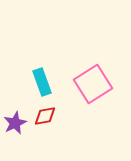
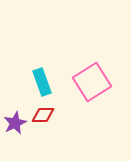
pink square: moved 1 px left, 2 px up
red diamond: moved 2 px left, 1 px up; rotated 10 degrees clockwise
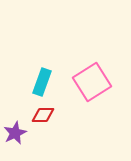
cyan rectangle: rotated 40 degrees clockwise
purple star: moved 10 px down
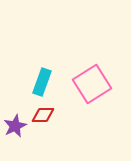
pink square: moved 2 px down
purple star: moved 7 px up
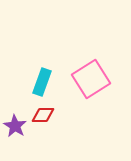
pink square: moved 1 px left, 5 px up
purple star: rotated 15 degrees counterclockwise
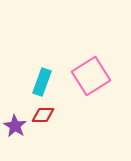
pink square: moved 3 px up
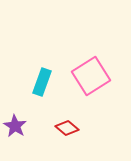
red diamond: moved 24 px right, 13 px down; rotated 40 degrees clockwise
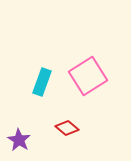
pink square: moved 3 px left
purple star: moved 4 px right, 14 px down
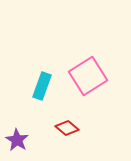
cyan rectangle: moved 4 px down
purple star: moved 2 px left
